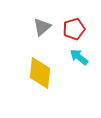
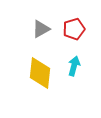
gray triangle: moved 1 px left, 2 px down; rotated 12 degrees clockwise
cyan arrow: moved 5 px left, 9 px down; rotated 66 degrees clockwise
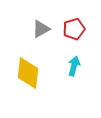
yellow diamond: moved 12 px left
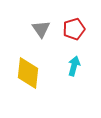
gray triangle: rotated 36 degrees counterclockwise
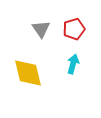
cyan arrow: moved 1 px left, 2 px up
yellow diamond: rotated 20 degrees counterclockwise
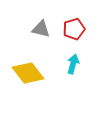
gray triangle: rotated 42 degrees counterclockwise
yellow diamond: rotated 24 degrees counterclockwise
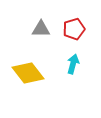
gray triangle: rotated 12 degrees counterclockwise
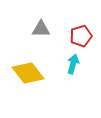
red pentagon: moved 7 px right, 7 px down
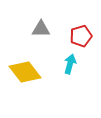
cyan arrow: moved 3 px left
yellow diamond: moved 3 px left, 1 px up
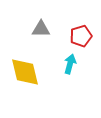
yellow diamond: rotated 24 degrees clockwise
